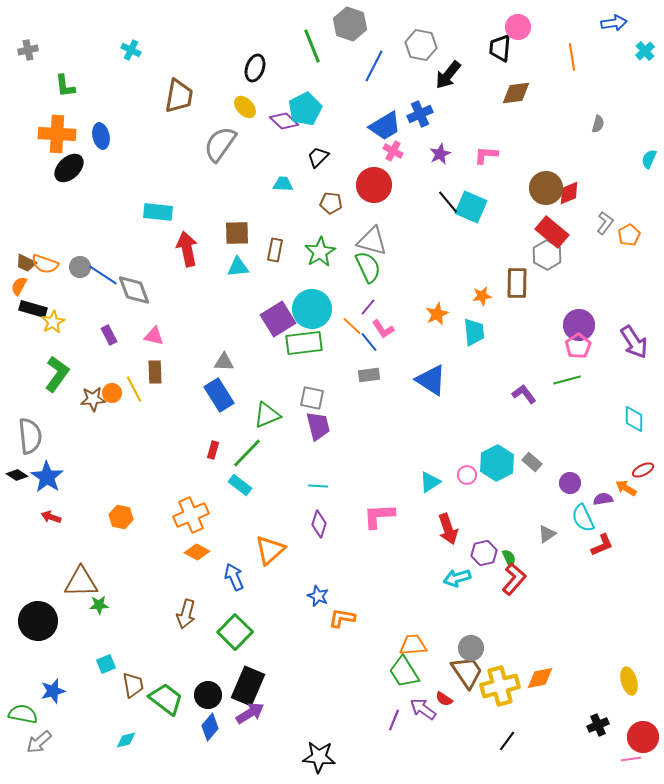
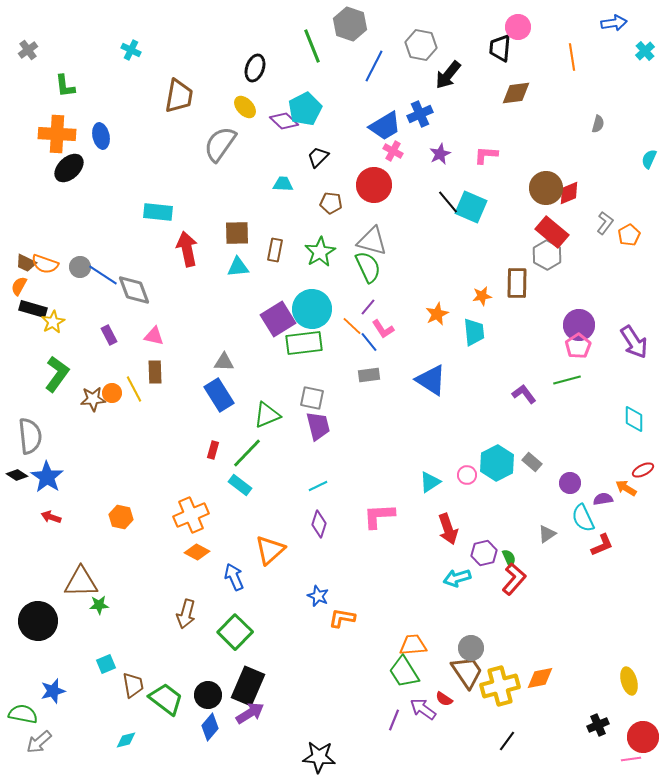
gray cross at (28, 50): rotated 24 degrees counterclockwise
cyan line at (318, 486): rotated 30 degrees counterclockwise
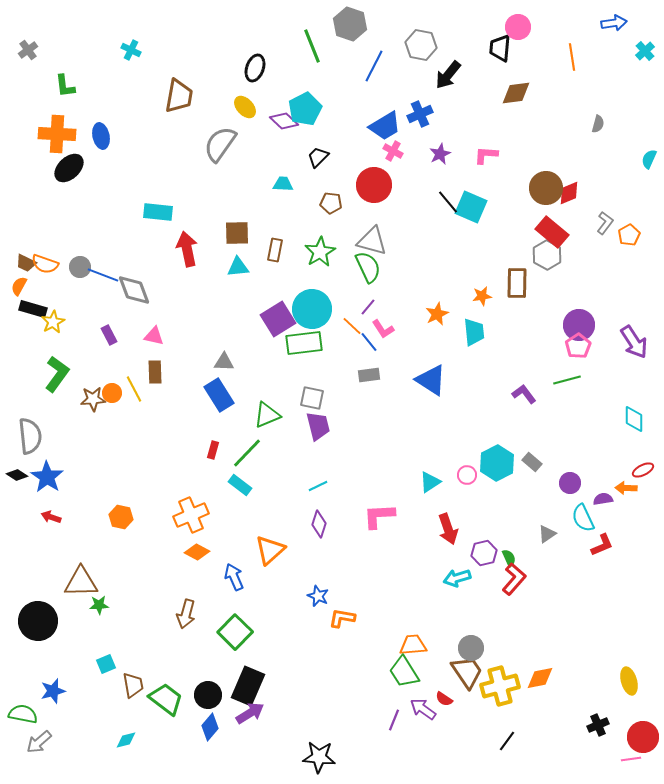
blue line at (103, 275): rotated 12 degrees counterclockwise
orange arrow at (626, 488): rotated 30 degrees counterclockwise
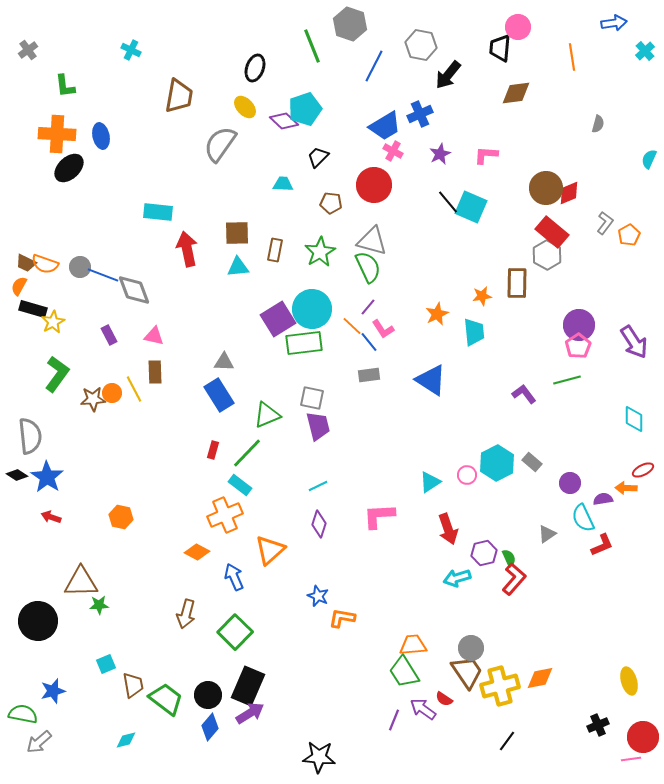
cyan pentagon at (305, 109): rotated 8 degrees clockwise
orange cross at (191, 515): moved 34 px right
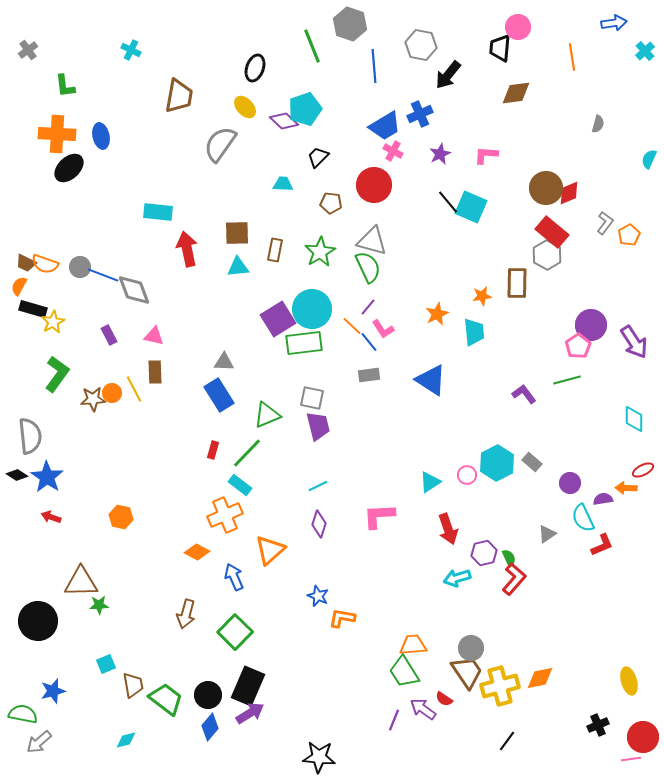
blue line at (374, 66): rotated 32 degrees counterclockwise
purple circle at (579, 325): moved 12 px right
